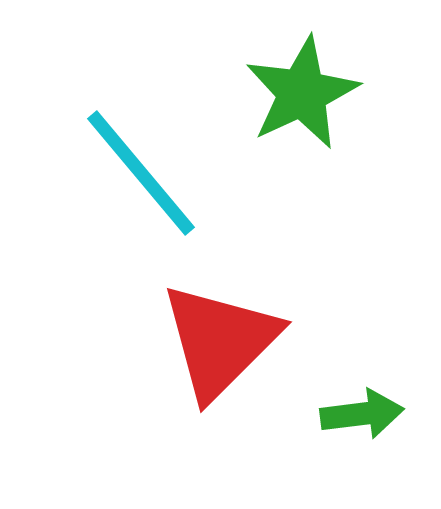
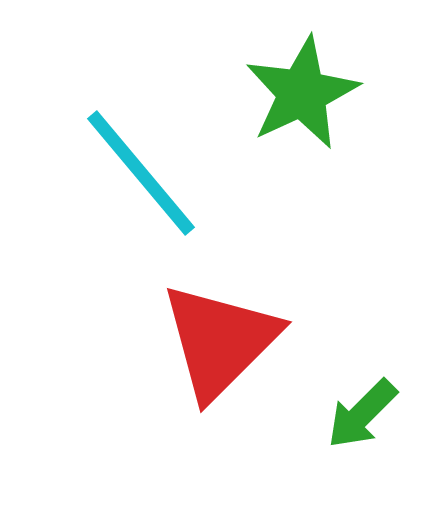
green arrow: rotated 142 degrees clockwise
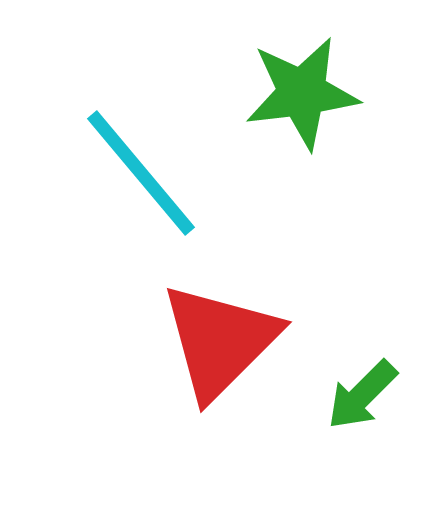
green star: rotated 18 degrees clockwise
green arrow: moved 19 px up
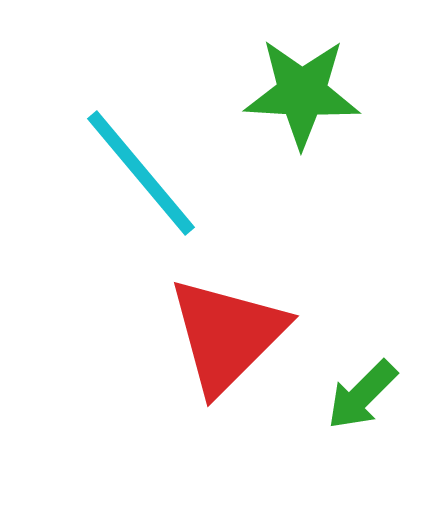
green star: rotated 10 degrees clockwise
red triangle: moved 7 px right, 6 px up
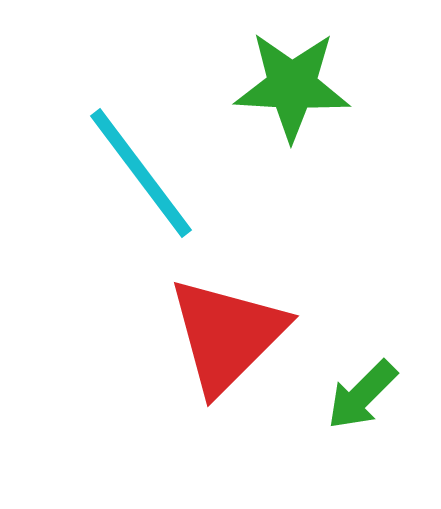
green star: moved 10 px left, 7 px up
cyan line: rotated 3 degrees clockwise
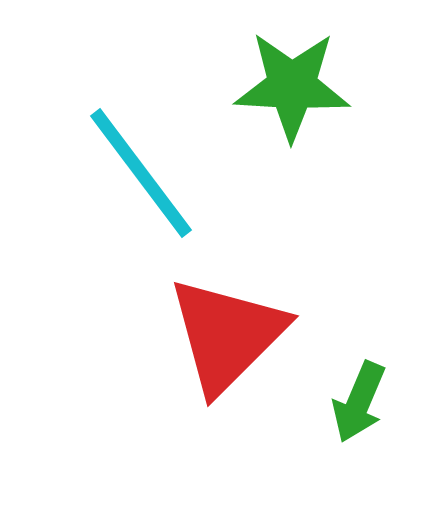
green arrow: moved 3 px left, 7 px down; rotated 22 degrees counterclockwise
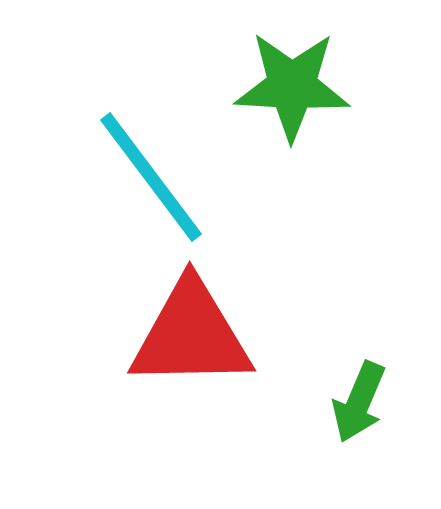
cyan line: moved 10 px right, 4 px down
red triangle: moved 36 px left; rotated 44 degrees clockwise
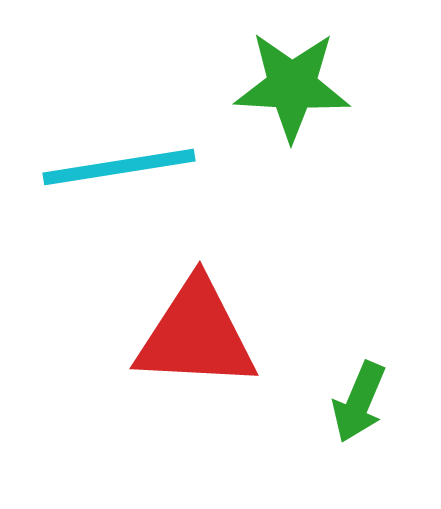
cyan line: moved 32 px left, 10 px up; rotated 62 degrees counterclockwise
red triangle: moved 5 px right; rotated 4 degrees clockwise
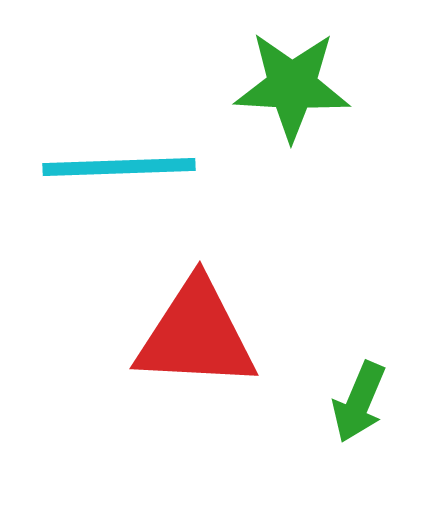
cyan line: rotated 7 degrees clockwise
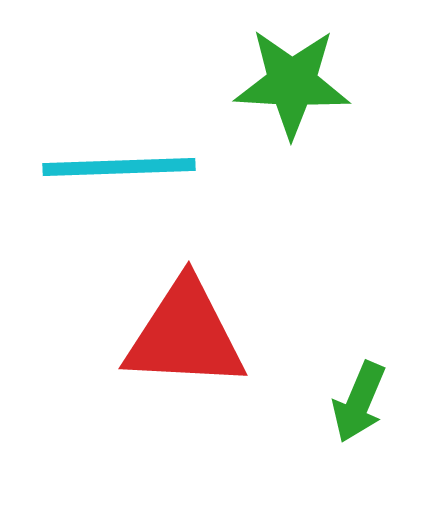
green star: moved 3 px up
red triangle: moved 11 px left
